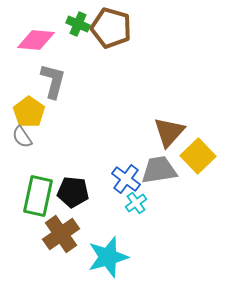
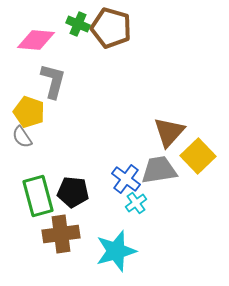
yellow pentagon: rotated 16 degrees counterclockwise
green rectangle: rotated 27 degrees counterclockwise
brown cross: rotated 27 degrees clockwise
cyan star: moved 8 px right, 6 px up
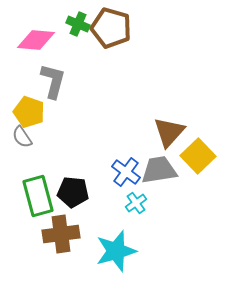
blue cross: moved 7 px up
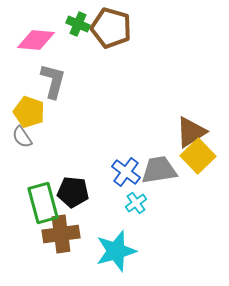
brown triangle: moved 22 px right; rotated 16 degrees clockwise
green rectangle: moved 5 px right, 7 px down
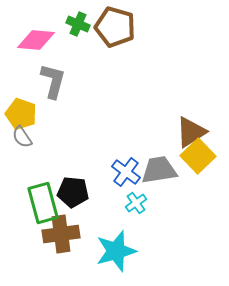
brown pentagon: moved 4 px right, 1 px up
yellow pentagon: moved 8 px left, 2 px down
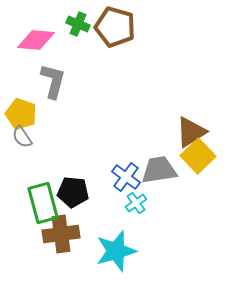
blue cross: moved 5 px down
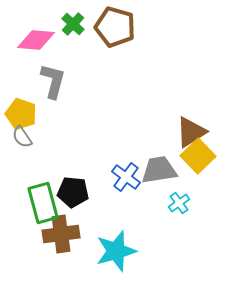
green cross: moved 5 px left; rotated 20 degrees clockwise
cyan cross: moved 43 px right
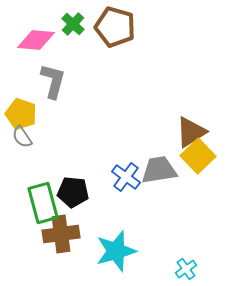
cyan cross: moved 7 px right, 66 px down
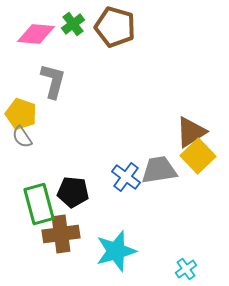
green cross: rotated 10 degrees clockwise
pink diamond: moved 6 px up
green rectangle: moved 4 px left, 1 px down
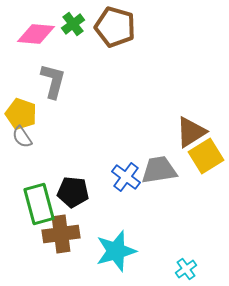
yellow square: moved 8 px right; rotated 12 degrees clockwise
